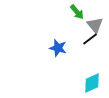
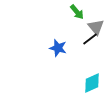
gray triangle: moved 1 px right, 2 px down
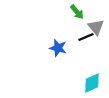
black line: moved 4 px left, 2 px up; rotated 14 degrees clockwise
